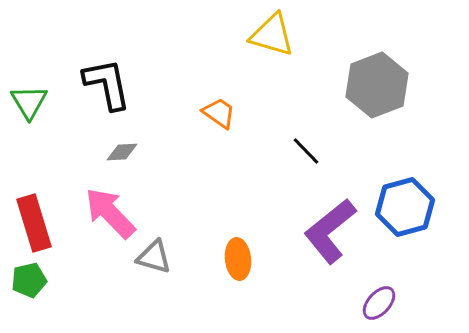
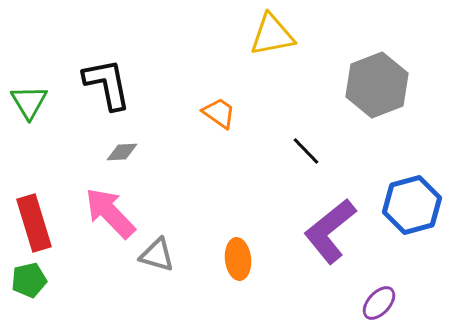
yellow triangle: rotated 27 degrees counterclockwise
blue hexagon: moved 7 px right, 2 px up
gray triangle: moved 3 px right, 2 px up
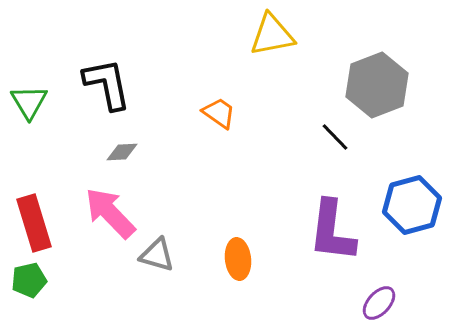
black line: moved 29 px right, 14 px up
purple L-shape: moved 2 px right; rotated 44 degrees counterclockwise
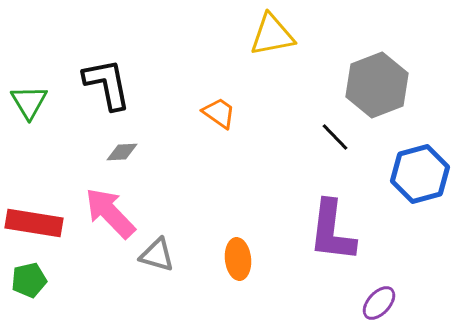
blue hexagon: moved 8 px right, 31 px up
red rectangle: rotated 64 degrees counterclockwise
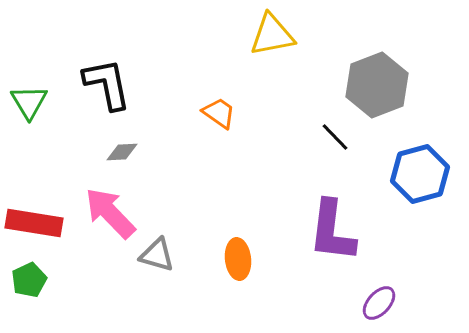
green pentagon: rotated 12 degrees counterclockwise
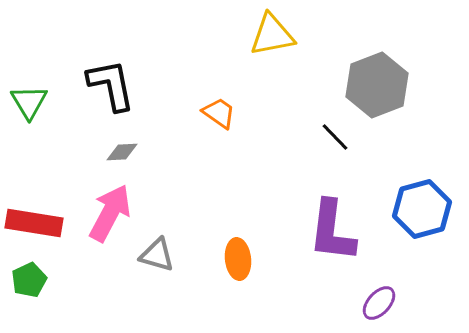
black L-shape: moved 4 px right, 1 px down
blue hexagon: moved 2 px right, 35 px down
pink arrow: rotated 72 degrees clockwise
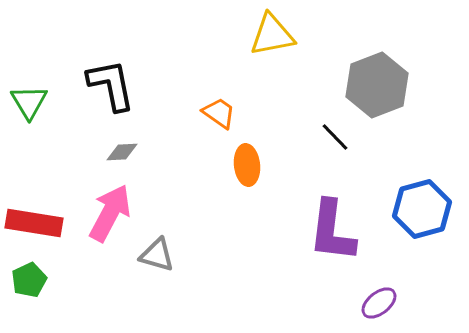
orange ellipse: moved 9 px right, 94 px up
purple ellipse: rotated 9 degrees clockwise
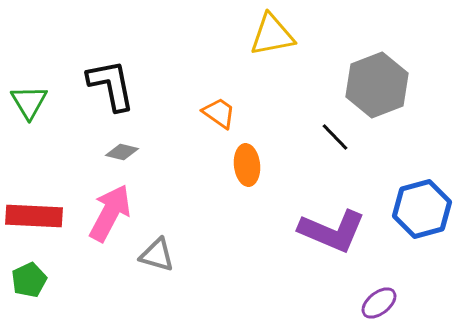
gray diamond: rotated 16 degrees clockwise
red rectangle: moved 7 px up; rotated 6 degrees counterclockwise
purple L-shape: rotated 74 degrees counterclockwise
